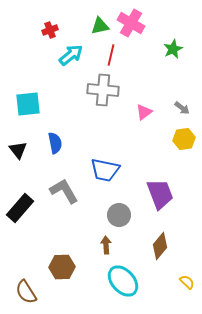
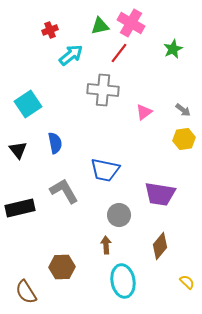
red line: moved 8 px right, 2 px up; rotated 25 degrees clockwise
cyan square: rotated 28 degrees counterclockwise
gray arrow: moved 1 px right, 2 px down
purple trapezoid: rotated 120 degrees clockwise
black rectangle: rotated 36 degrees clockwise
cyan ellipse: rotated 32 degrees clockwise
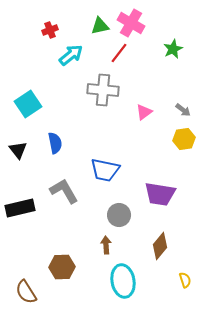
yellow semicircle: moved 2 px left, 2 px up; rotated 28 degrees clockwise
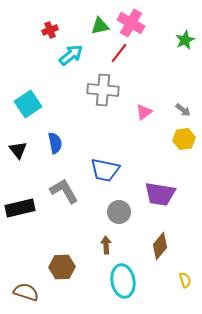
green star: moved 12 px right, 9 px up
gray circle: moved 3 px up
brown semicircle: rotated 140 degrees clockwise
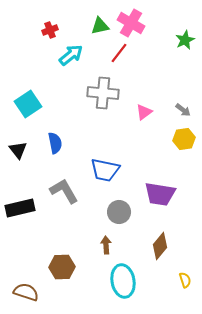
gray cross: moved 3 px down
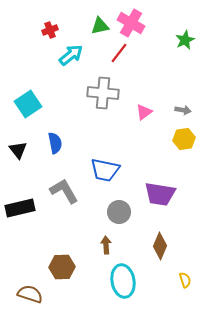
gray arrow: rotated 28 degrees counterclockwise
brown diamond: rotated 16 degrees counterclockwise
brown semicircle: moved 4 px right, 2 px down
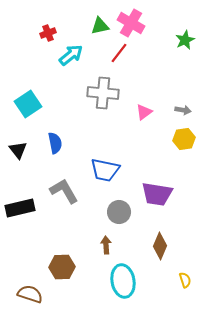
red cross: moved 2 px left, 3 px down
purple trapezoid: moved 3 px left
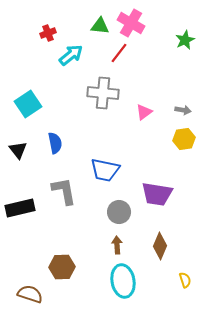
green triangle: rotated 18 degrees clockwise
gray L-shape: rotated 20 degrees clockwise
brown arrow: moved 11 px right
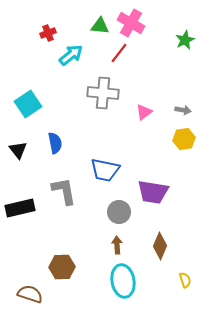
purple trapezoid: moved 4 px left, 2 px up
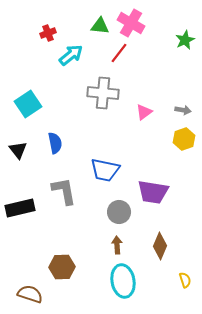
yellow hexagon: rotated 10 degrees counterclockwise
